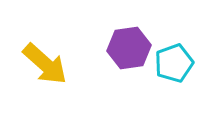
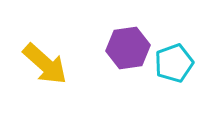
purple hexagon: moved 1 px left
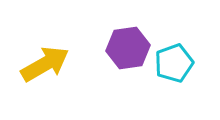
yellow arrow: rotated 72 degrees counterclockwise
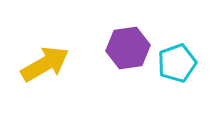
cyan pentagon: moved 3 px right
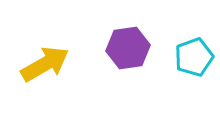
cyan pentagon: moved 17 px right, 6 px up
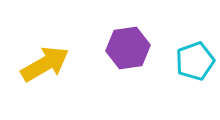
cyan pentagon: moved 1 px right, 4 px down
